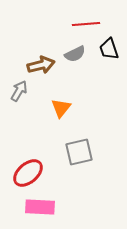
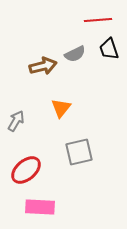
red line: moved 12 px right, 4 px up
brown arrow: moved 2 px right, 1 px down
gray arrow: moved 3 px left, 30 px down
red ellipse: moved 2 px left, 3 px up
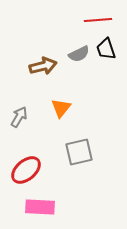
black trapezoid: moved 3 px left
gray semicircle: moved 4 px right
gray arrow: moved 3 px right, 4 px up
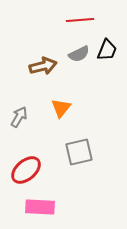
red line: moved 18 px left
black trapezoid: moved 1 px right, 1 px down; rotated 140 degrees counterclockwise
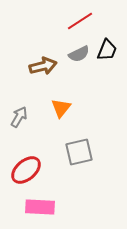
red line: moved 1 px down; rotated 28 degrees counterclockwise
